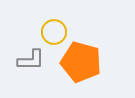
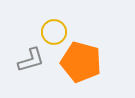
gray L-shape: rotated 16 degrees counterclockwise
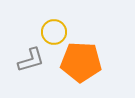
orange pentagon: rotated 12 degrees counterclockwise
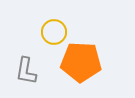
gray L-shape: moved 5 px left, 11 px down; rotated 116 degrees clockwise
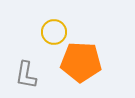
gray L-shape: moved 4 px down
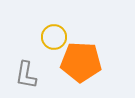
yellow circle: moved 5 px down
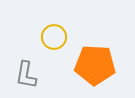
orange pentagon: moved 14 px right, 3 px down
